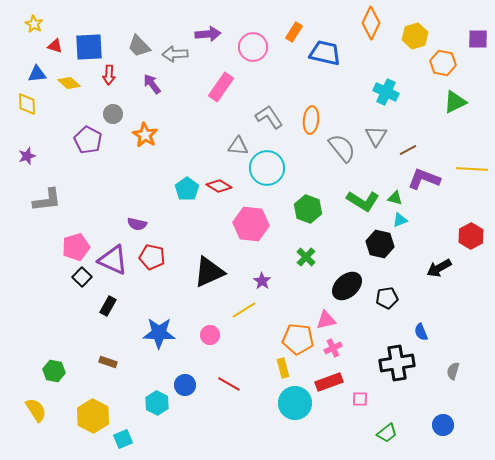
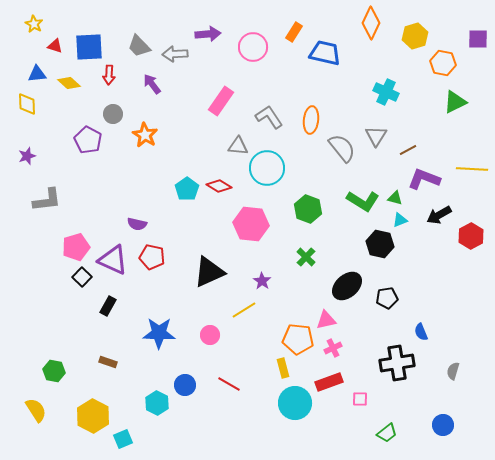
pink rectangle at (221, 87): moved 14 px down
black arrow at (439, 268): moved 53 px up
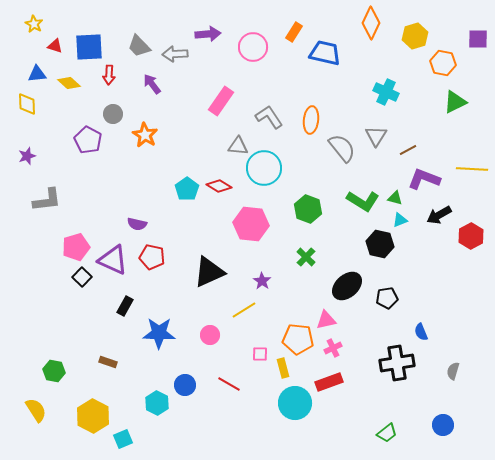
cyan circle at (267, 168): moved 3 px left
black rectangle at (108, 306): moved 17 px right
pink square at (360, 399): moved 100 px left, 45 px up
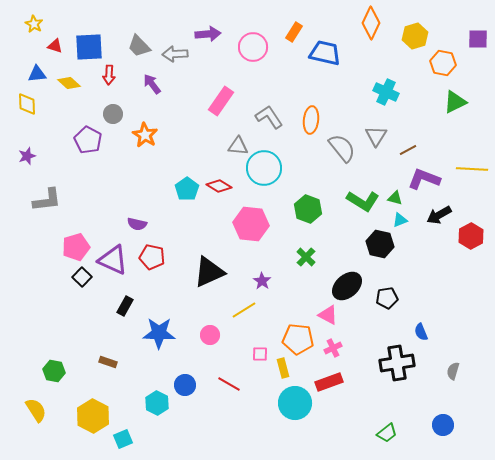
pink triangle at (326, 320): moved 2 px right, 5 px up; rotated 40 degrees clockwise
